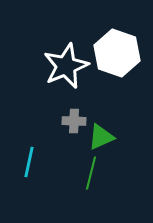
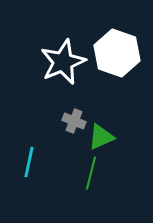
white star: moved 3 px left, 4 px up
gray cross: rotated 20 degrees clockwise
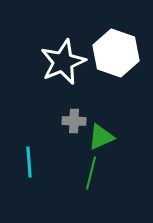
white hexagon: moved 1 px left
gray cross: rotated 20 degrees counterclockwise
cyan line: rotated 16 degrees counterclockwise
